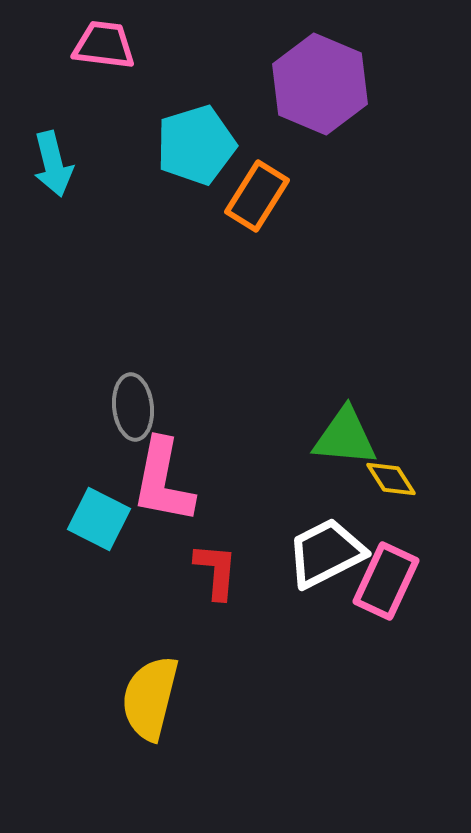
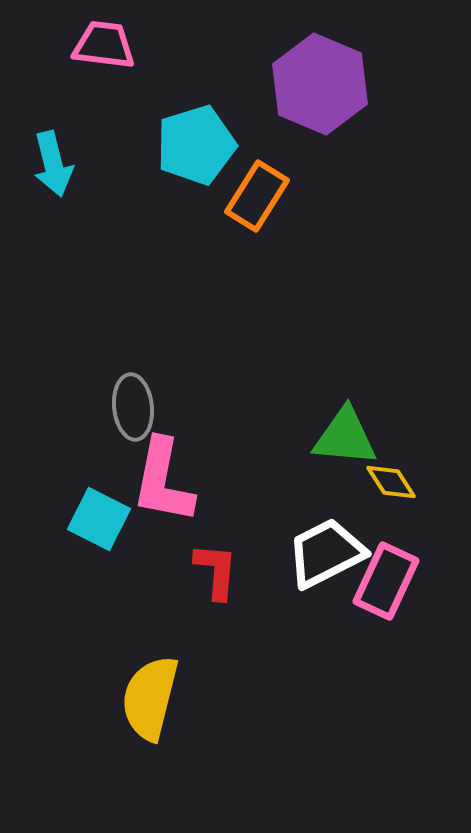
yellow diamond: moved 3 px down
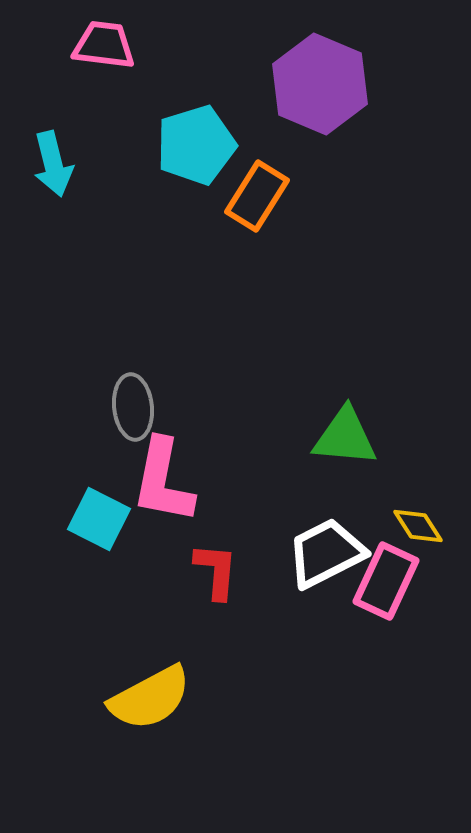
yellow diamond: moved 27 px right, 44 px down
yellow semicircle: rotated 132 degrees counterclockwise
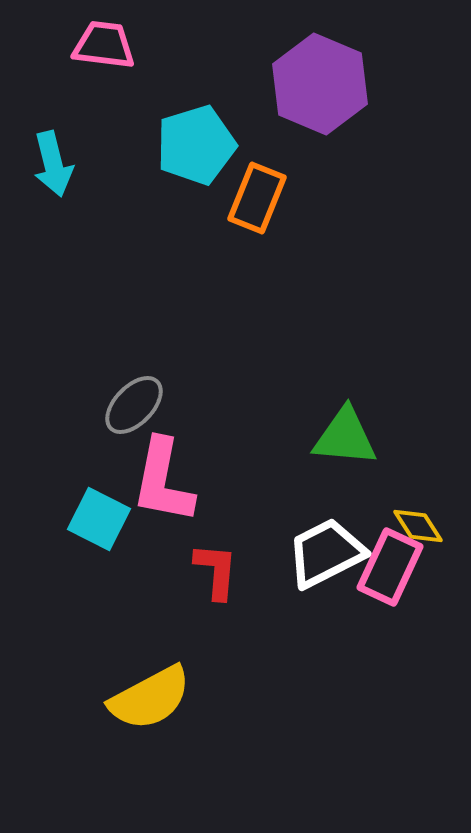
orange rectangle: moved 2 px down; rotated 10 degrees counterclockwise
gray ellipse: moved 1 px right, 2 px up; rotated 50 degrees clockwise
pink rectangle: moved 4 px right, 14 px up
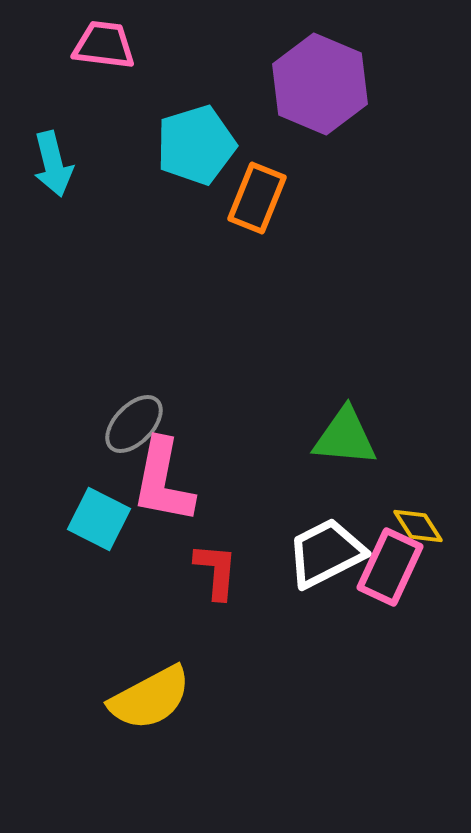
gray ellipse: moved 19 px down
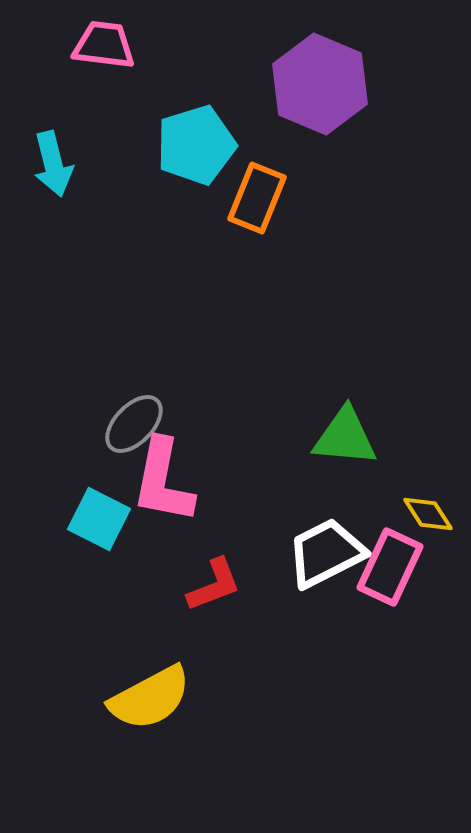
yellow diamond: moved 10 px right, 12 px up
red L-shape: moved 2 px left, 14 px down; rotated 64 degrees clockwise
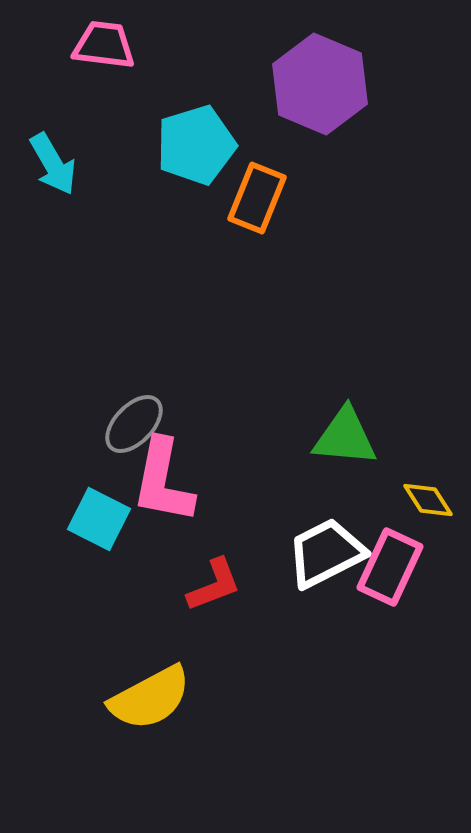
cyan arrow: rotated 16 degrees counterclockwise
yellow diamond: moved 14 px up
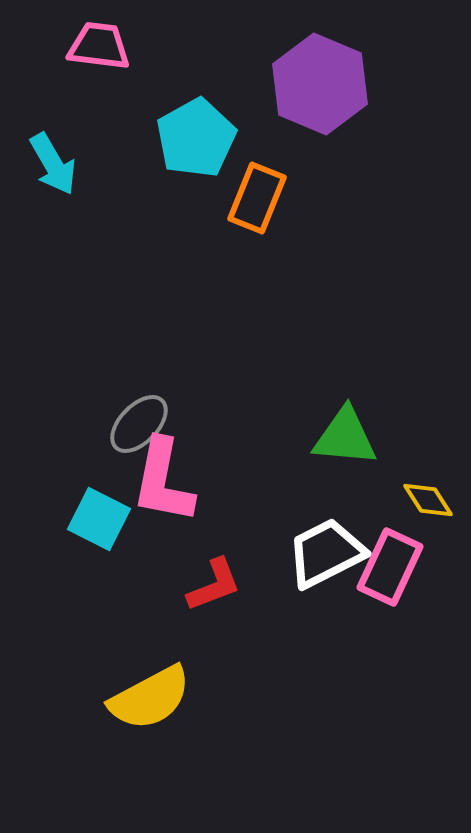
pink trapezoid: moved 5 px left, 1 px down
cyan pentagon: moved 7 px up; rotated 12 degrees counterclockwise
gray ellipse: moved 5 px right
